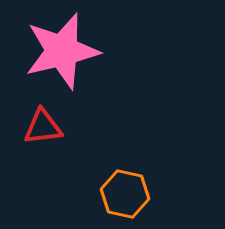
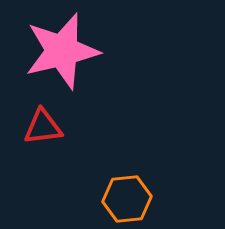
orange hexagon: moved 2 px right, 5 px down; rotated 18 degrees counterclockwise
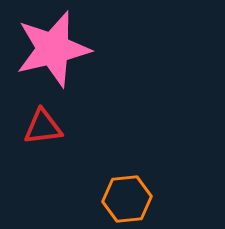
pink star: moved 9 px left, 2 px up
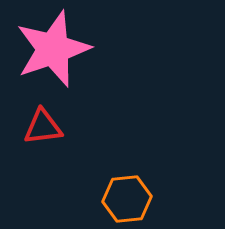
pink star: rotated 6 degrees counterclockwise
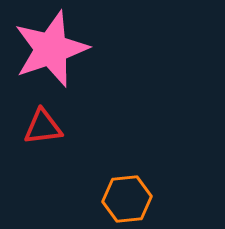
pink star: moved 2 px left
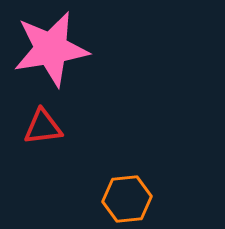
pink star: rotated 10 degrees clockwise
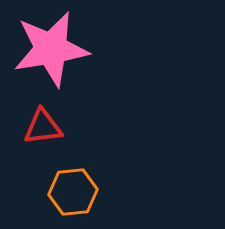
orange hexagon: moved 54 px left, 7 px up
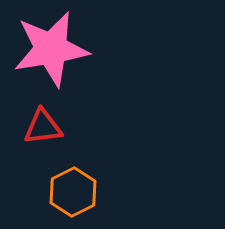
orange hexagon: rotated 21 degrees counterclockwise
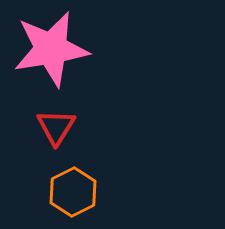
red triangle: moved 13 px right; rotated 51 degrees counterclockwise
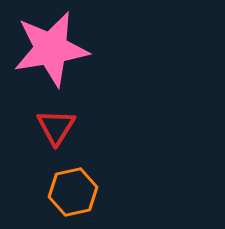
orange hexagon: rotated 15 degrees clockwise
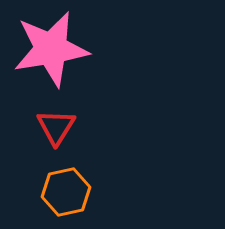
orange hexagon: moved 7 px left
